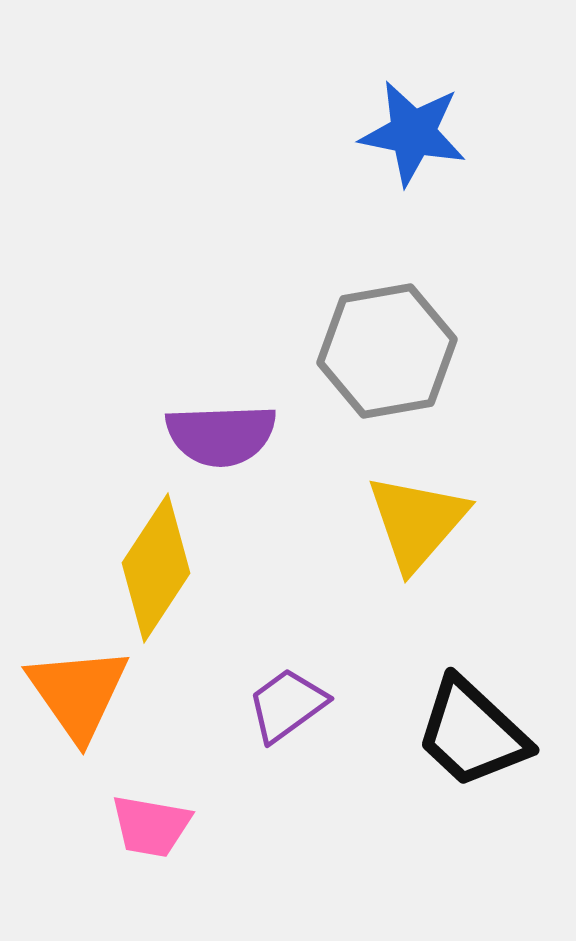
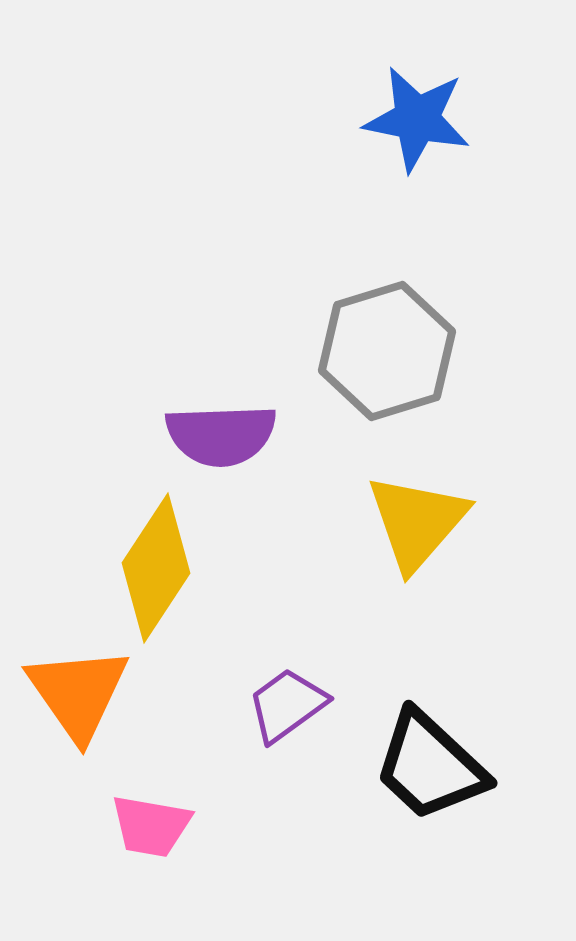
blue star: moved 4 px right, 14 px up
gray hexagon: rotated 7 degrees counterclockwise
black trapezoid: moved 42 px left, 33 px down
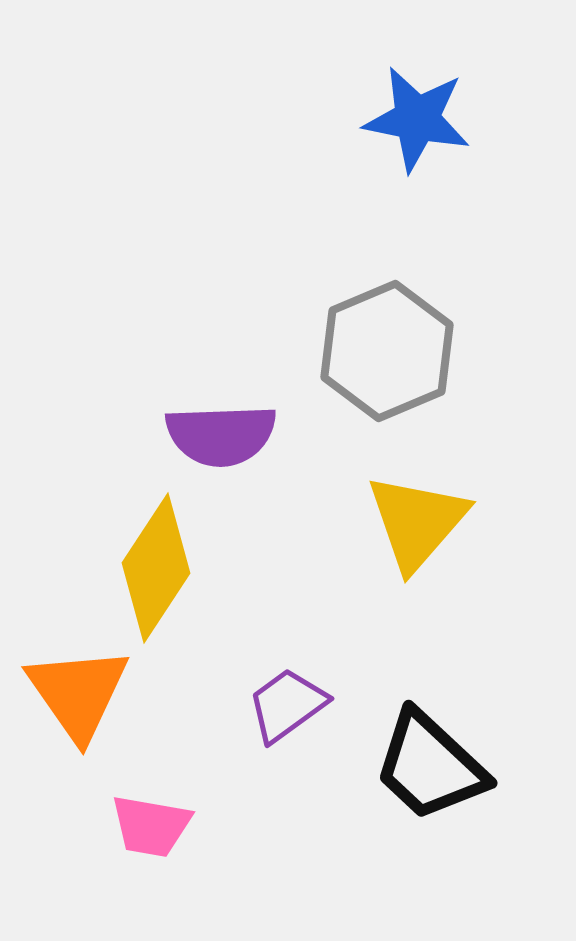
gray hexagon: rotated 6 degrees counterclockwise
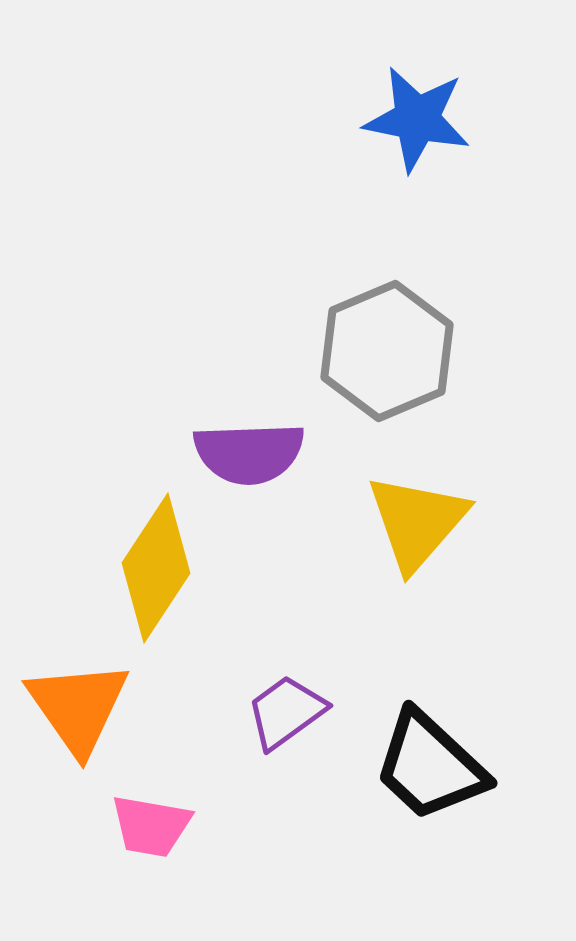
purple semicircle: moved 28 px right, 18 px down
orange triangle: moved 14 px down
purple trapezoid: moved 1 px left, 7 px down
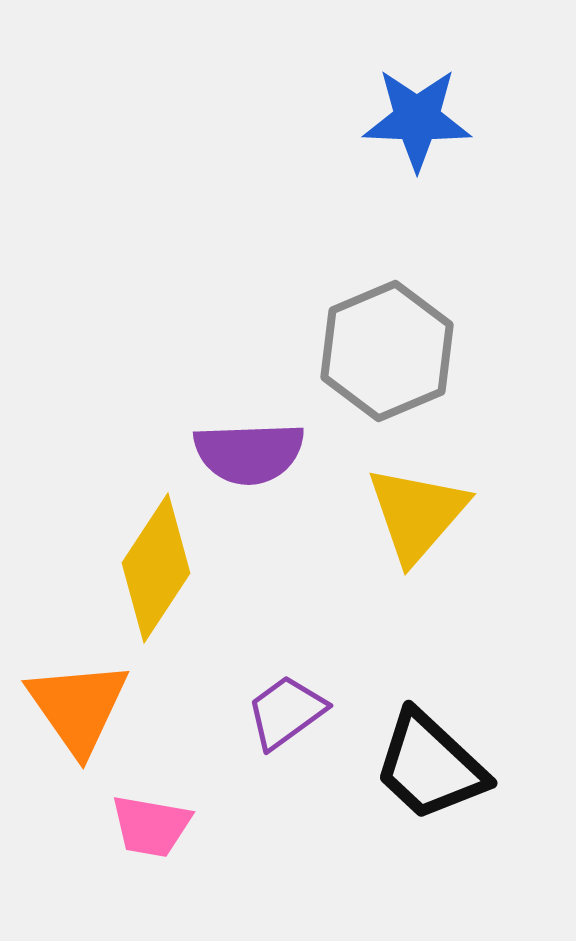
blue star: rotated 9 degrees counterclockwise
yellow triangle: moved 8 px up
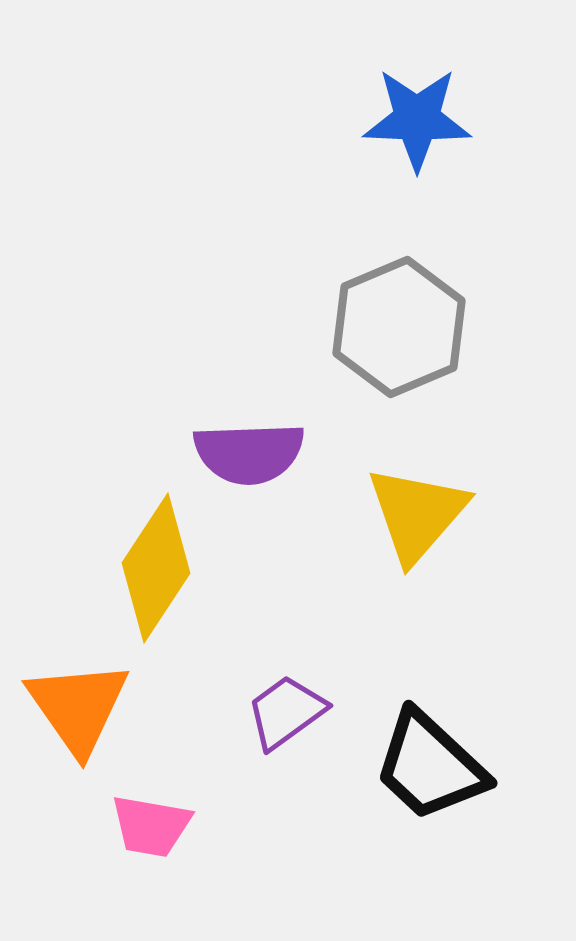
gray hexagon: moved 12 px right, 24 px up
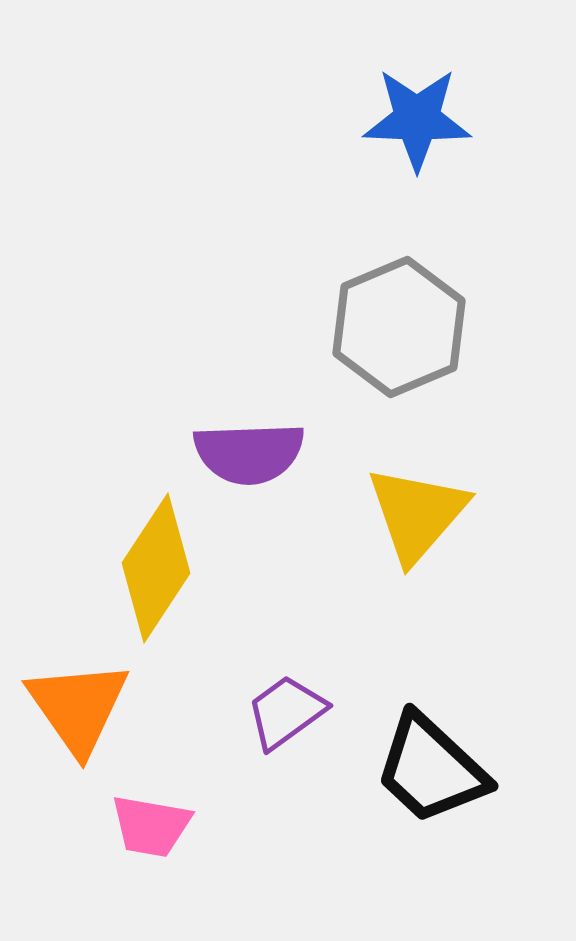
black trapezoid: moved 1 px right, 3 px down
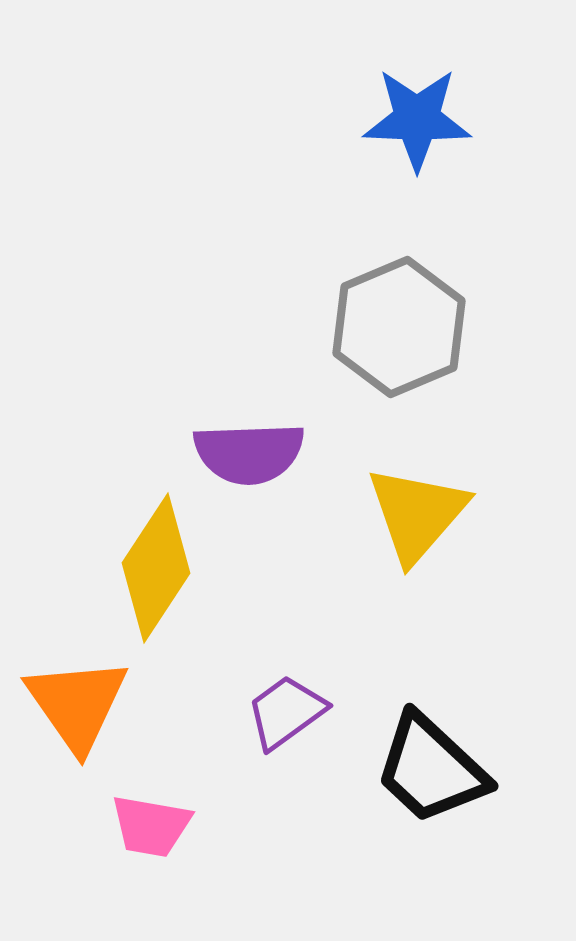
orange triangle: moved 1 px left, 3 px up
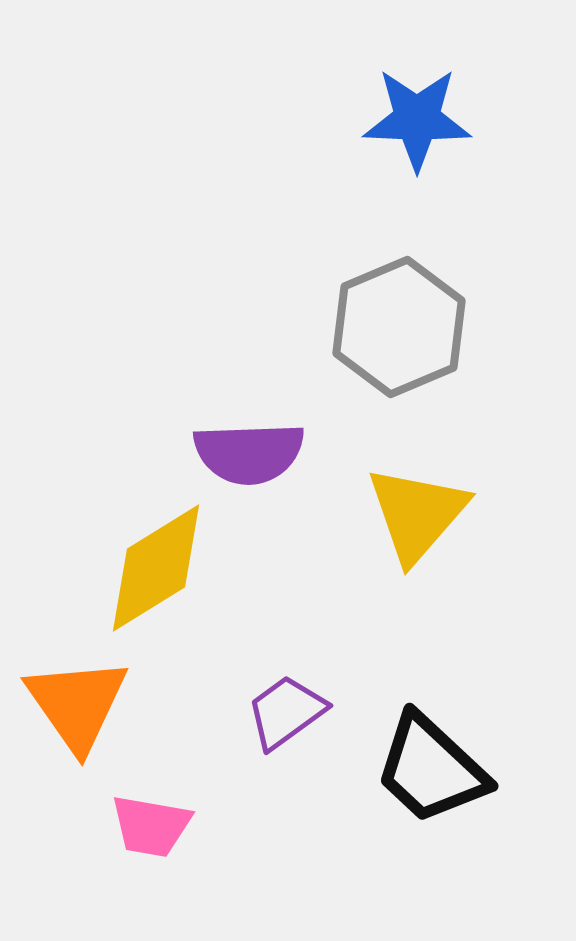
yellow diamond: rotated 25 degrees clockwise
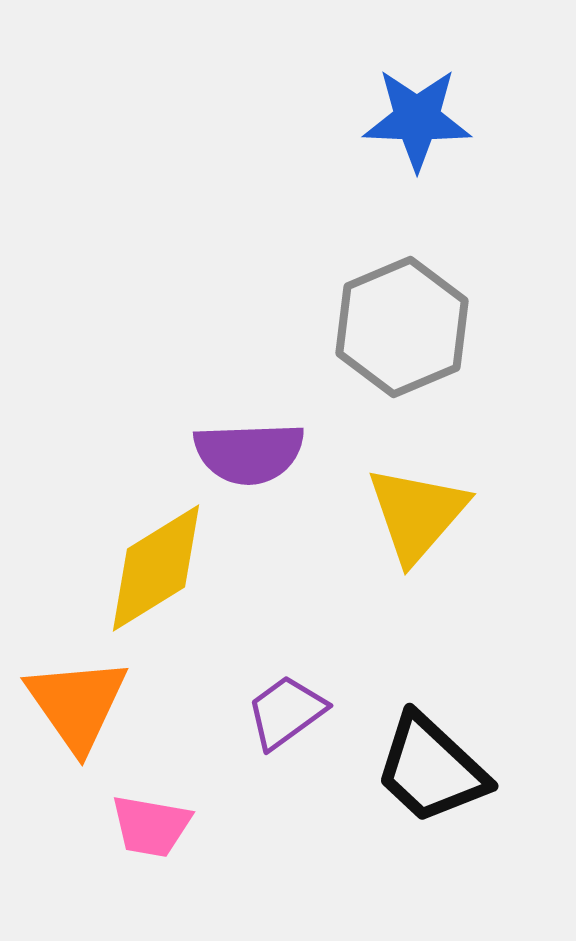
gray hexagon: moved 3 px right
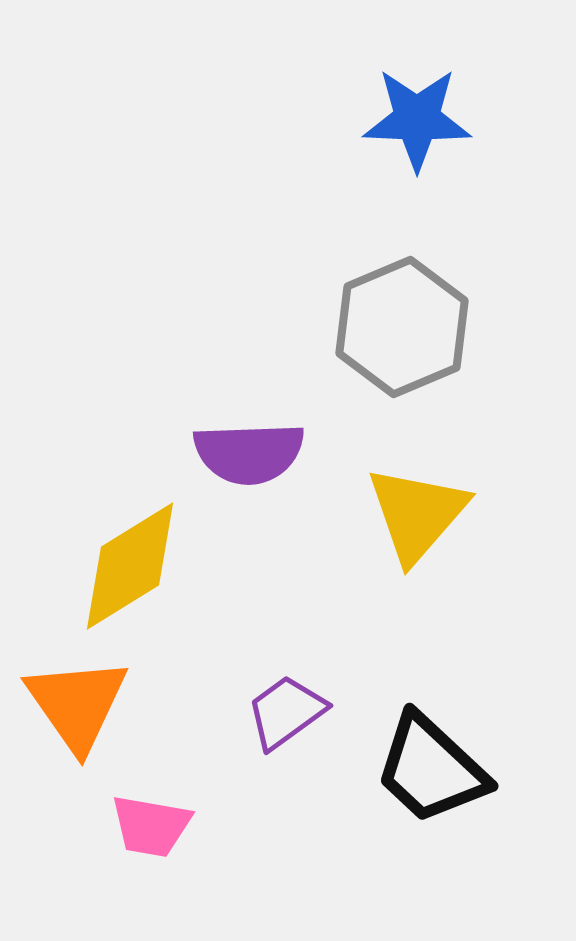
yellow diamond: moved 26 px left, 2 px up
